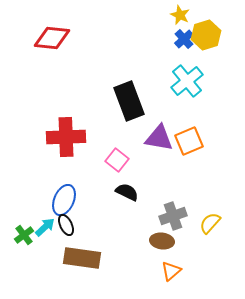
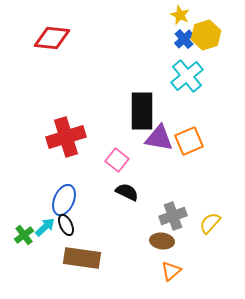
cyan cross: moved 5 px up
black rectangle: moved 13 px right, 10 px down; rotated 21 degrees clockwise
red cross: rotated 15 degrees counterclockwise
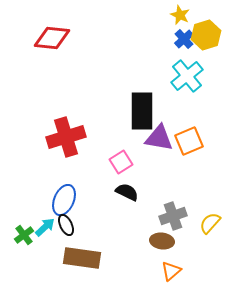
pink square: moved 4 px right, 2 px down; rotated 20 degrees clockwise
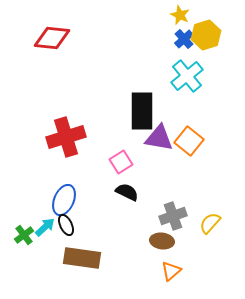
orange square: rotated 28 degrees counterclockwise
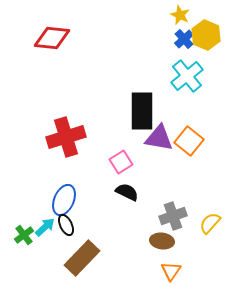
yellow hexagon: rotated 20 degrees counterclockwise
brown rectangle: rotated 54 degrees counterclockwise
orange triangle: rotated 15 degrees counterclockwise
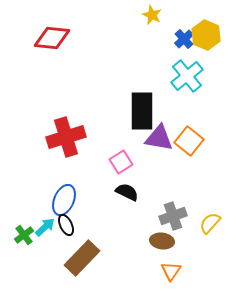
yellow star: moved 28 px left
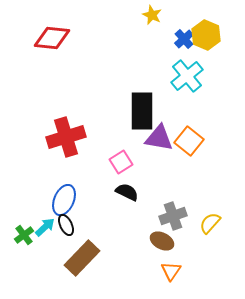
brown ellipse: rotated 20 degrees clockwise
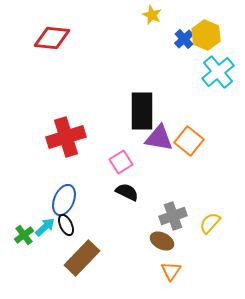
cyan cross: moved 31 px right, 4 px up
